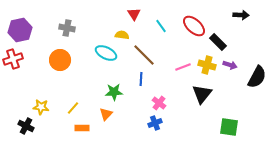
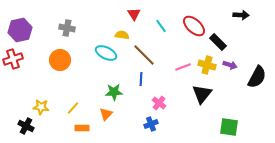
blue cross: moved 4 px left, 1 px down
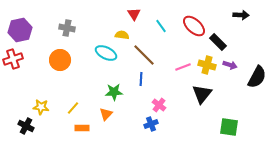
pink cross: moved 2 px down
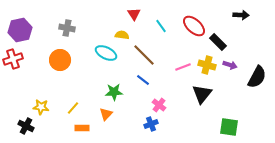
blue line: moved 2 px right, 1 px down; rotated 56 degrees counterclockwise
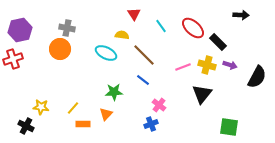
red ellipse: moved 1 px left, 2 px down
orange circle: moved 11 px up
orange rectangle: moved 1 px right, 4 px up
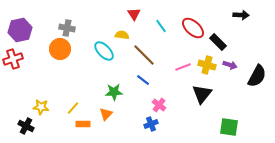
cyan ellipse: moved 2 px left, 2 px up; rotated 20 degrees clockwise
black semicircle: moved 1 px up
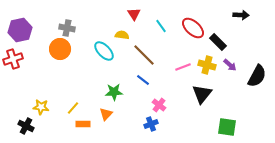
purple arrow: rotated 24 degrees clockwise
green square: moved 2 px left
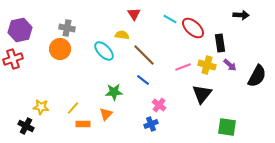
cyan line: moved 9 px right, 7 px up; rotated 24 degrees counterclockwise
black rectangle: moved 2 px right, 1 px down; rotated 36 degrees clockwise
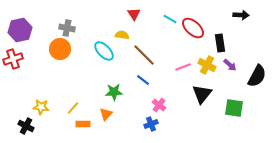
yellow cross: rotated 12 degrees clockwise
green square: moved 7 px right, 19 px up
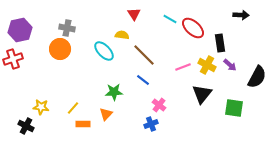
black semicircle: moved 1 px down
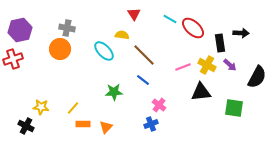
black arrow: moved 18 px down
black triangle: moved 1 px left, 2 px up; rotated 45 degrees clockwise
orange triangle: moved 13 px down
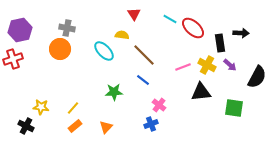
orange rectangle: moved 8 px left, 2 px down; rotated 40 degrees counterclockwise
